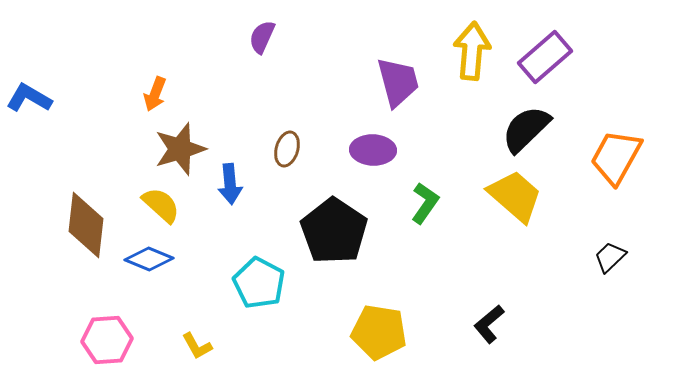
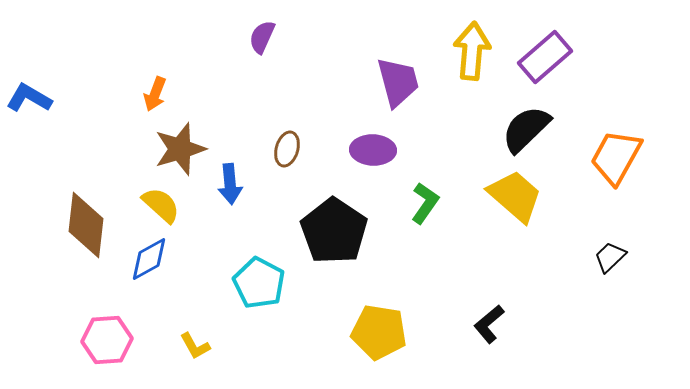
blue diamond: rotated 51 degrees counterclockwise
yellow L-shape: moved 2 px left
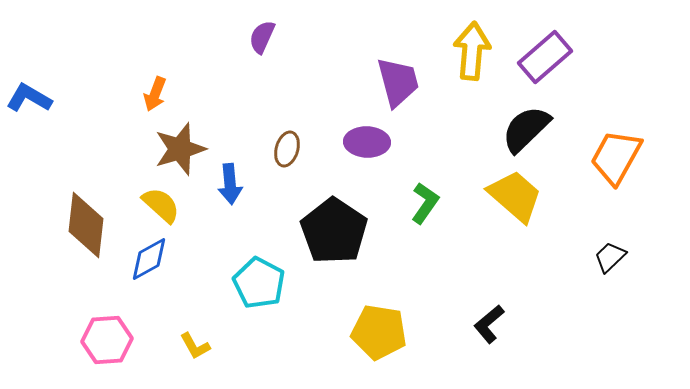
purple ellipse: moved 6 px left, 8 px up
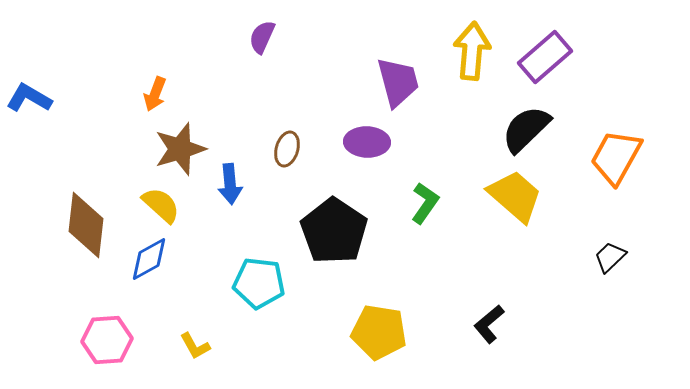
cyan pentagon: rotated 21 degrees counterclockwise
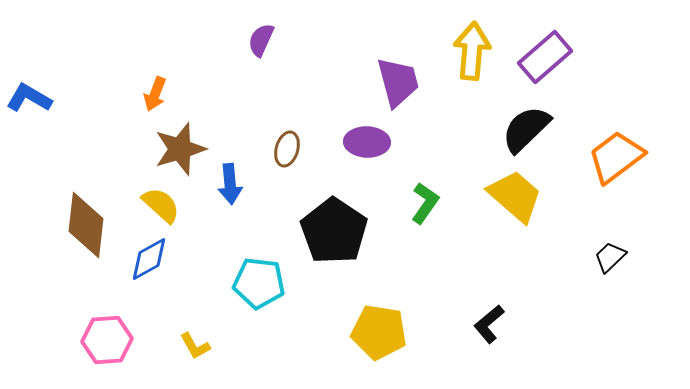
purple semicircle: moved 1 px left, 3 px down
orange trapezoid: rotated 24 degrees clockwise
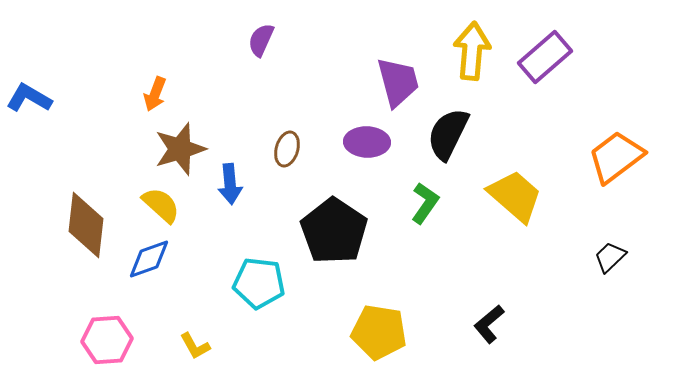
black semicircle: moved 78 px left, 5 px down; rotated 20 degrees counterclockwise
blue diamond: rotated 9 degrees clockwise
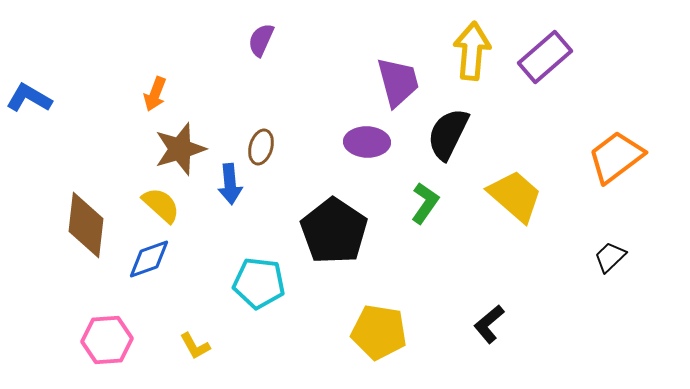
brown ellipse: moved 26 px left, 2 px up
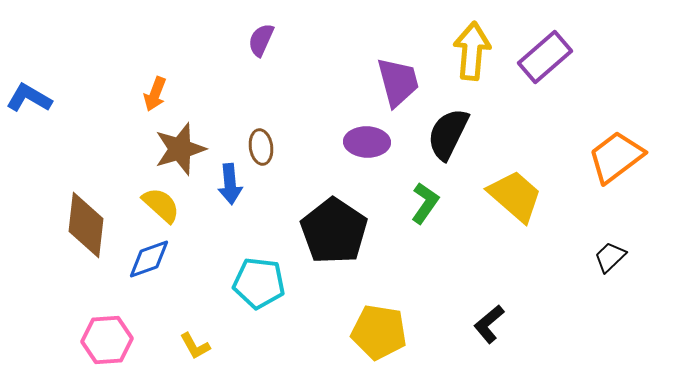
brown ellipse: rotated 24 degrees counterclockwise
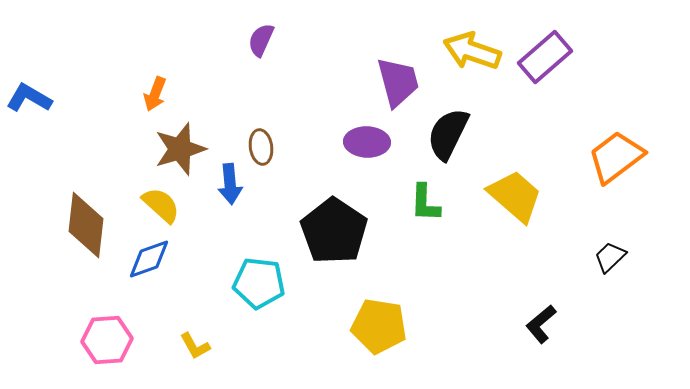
yellow arrow: rotated 76 degrees counterclockwise
green L-shape: rotated 147 degrees clockwise
black L-shape: moved 52 px right
yellow pentagon: moved 6 px up
